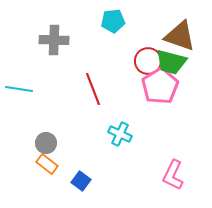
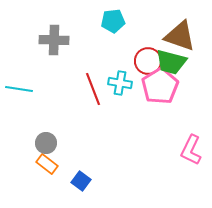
cyan cross: moved 51 px up; rotated 15 degrees counterclockwise
pink L-shape: moved 18 px right, 25 px up
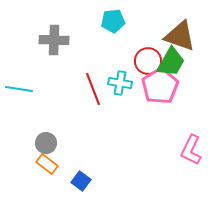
green trapezoid: rotated 76 degrees counterclockwise
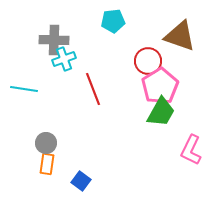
green trapezoid: moved 10 px left, 50 px down
cyan cross: moved 56 px left, 24 px up; rotated 30 degrees counterclockwise
cyan line: moved 5 px right
orange rectangle: rotated 60 degrees clockwise
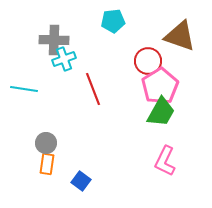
pink L-shape: moved 26 px left, 11 px down
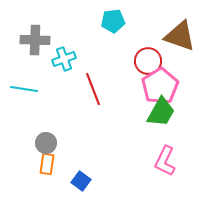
gray cross: moved 19 px left
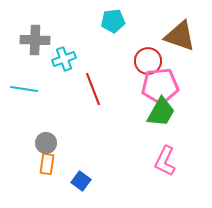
pink pentagon: rotated 27 degrees clockwise
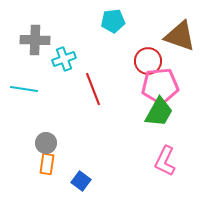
green trapezoid: moved 2 px left
